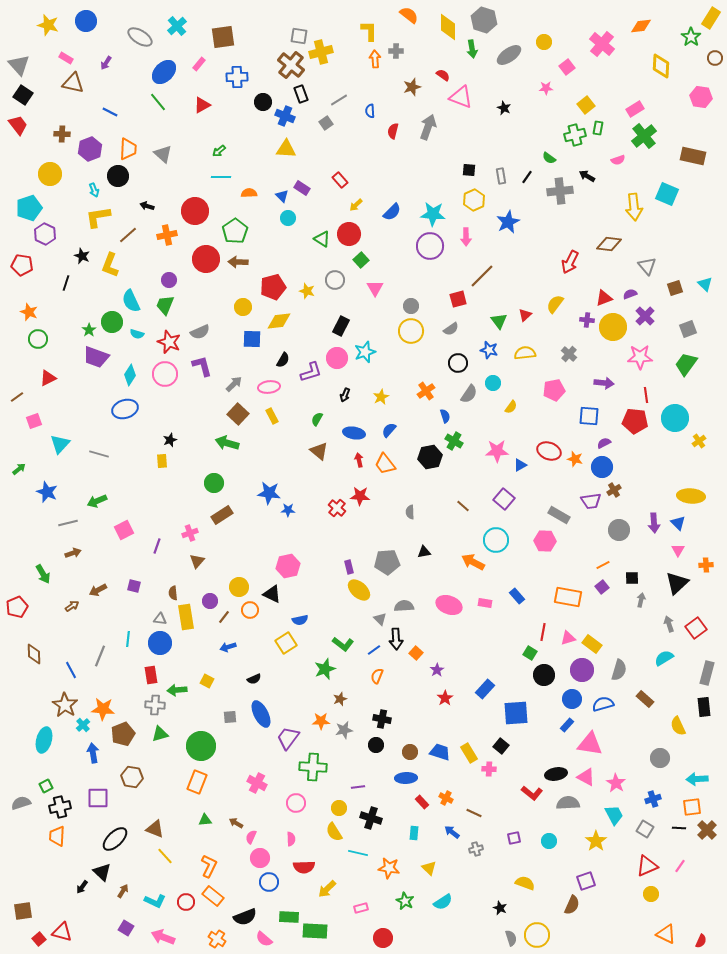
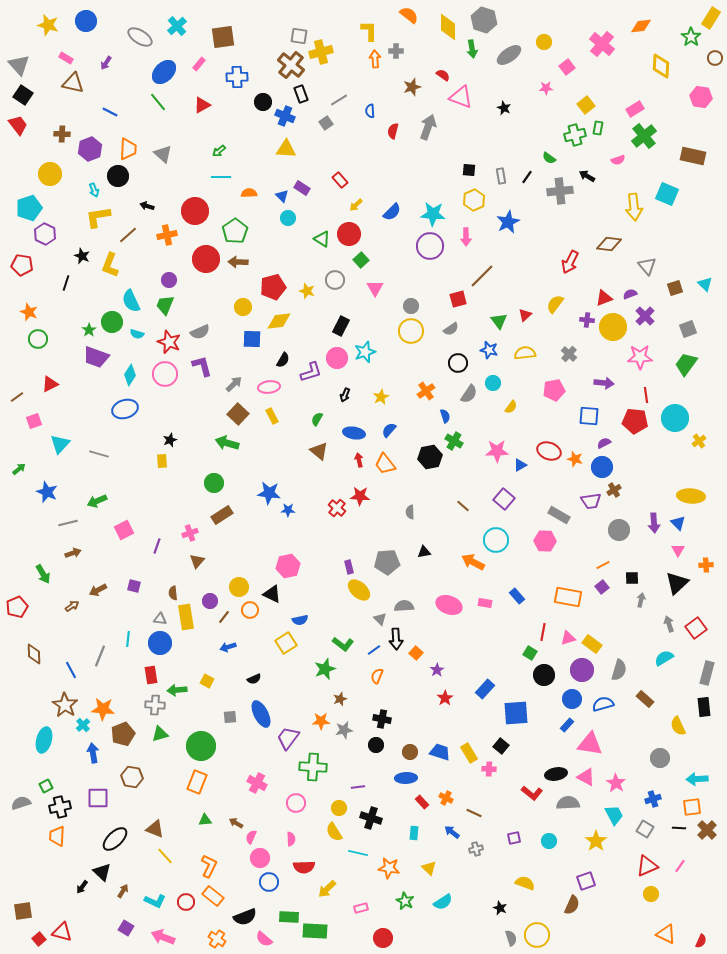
red triangle at (48, 378): moved 2 px right, 6 px down
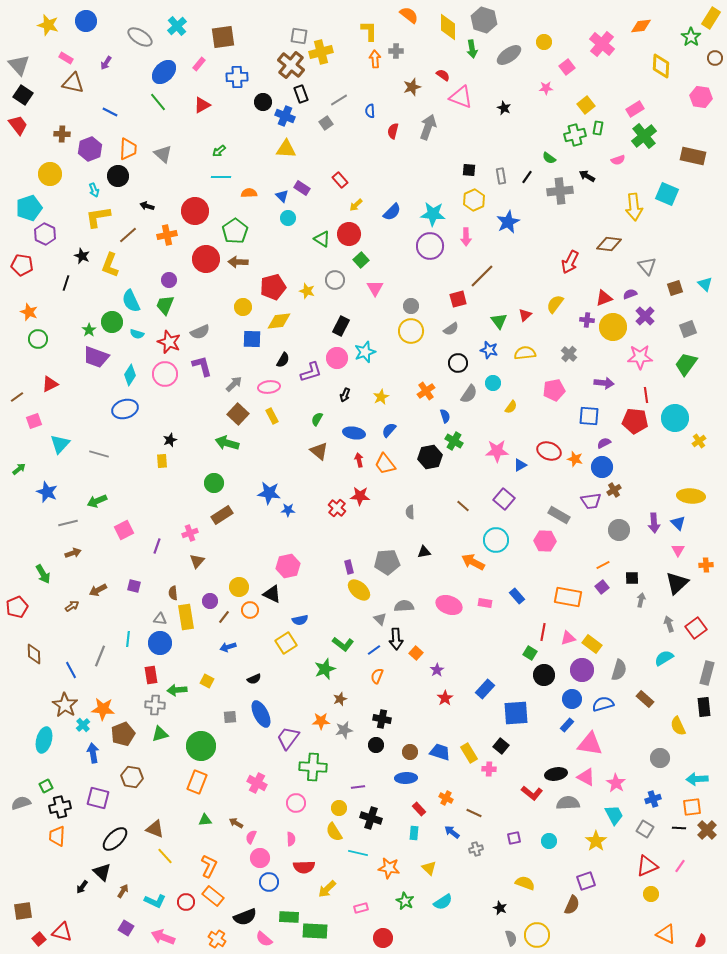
purple square at (98, 798): rotated 15 degrees clockwise
red rectangle at (422, 802): moved 3 px left, 7 px down
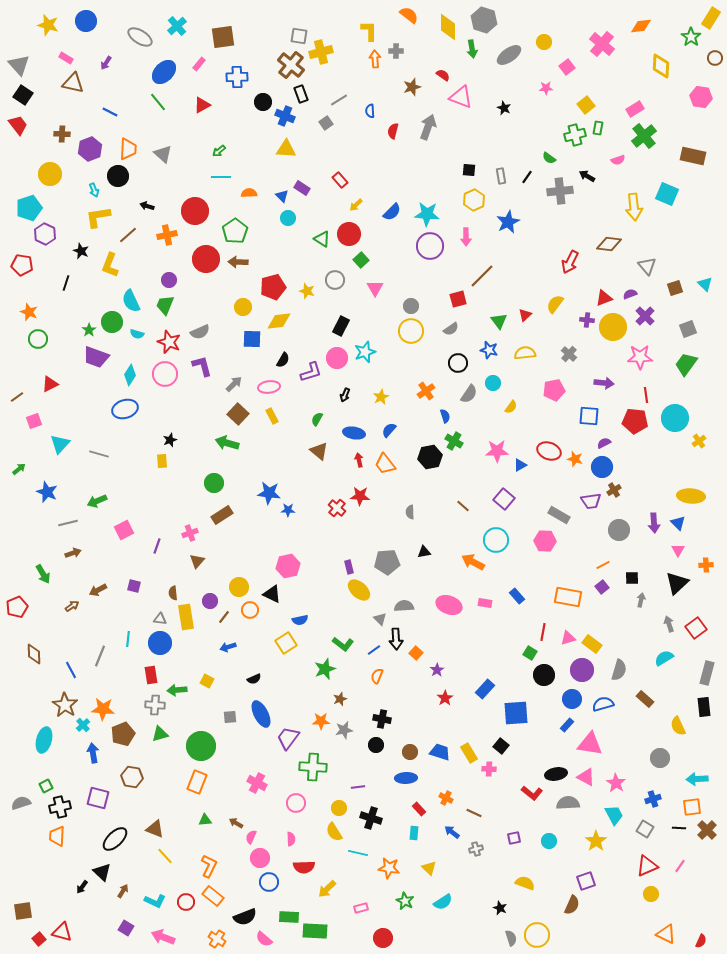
cyan star at (433, 214): moved 6 px left
black star at (82, 256): moved 1 px left, 5 px up
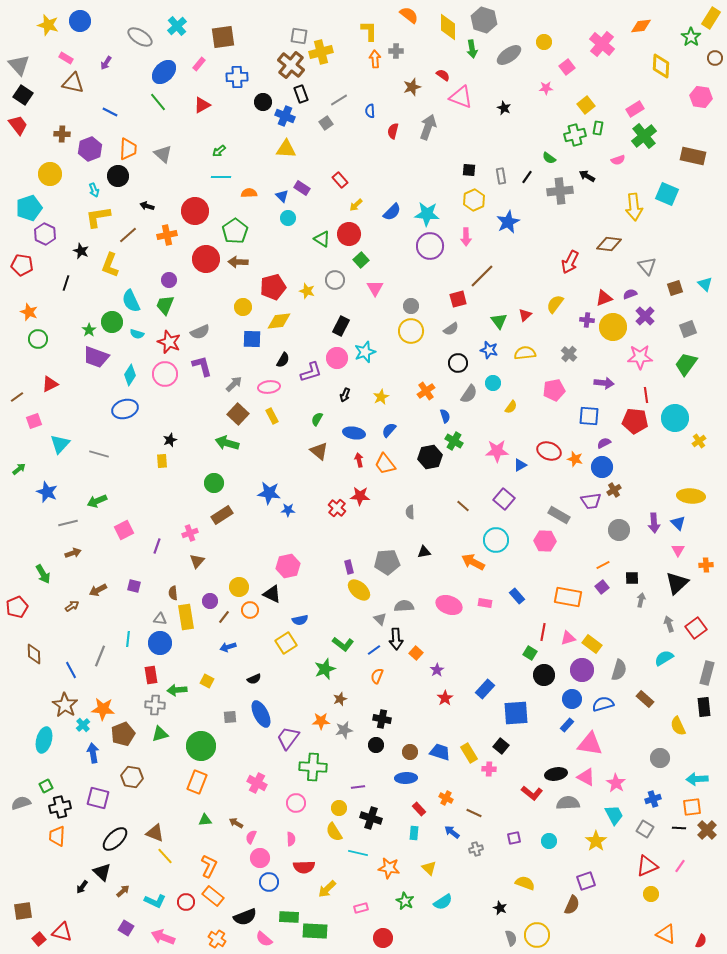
blue circle at (86, 21): moved 6 px left
brown triangle at (155, 829): moved 4 px down
brown arrow at (123, 891): rotated 16 degrees clockwise
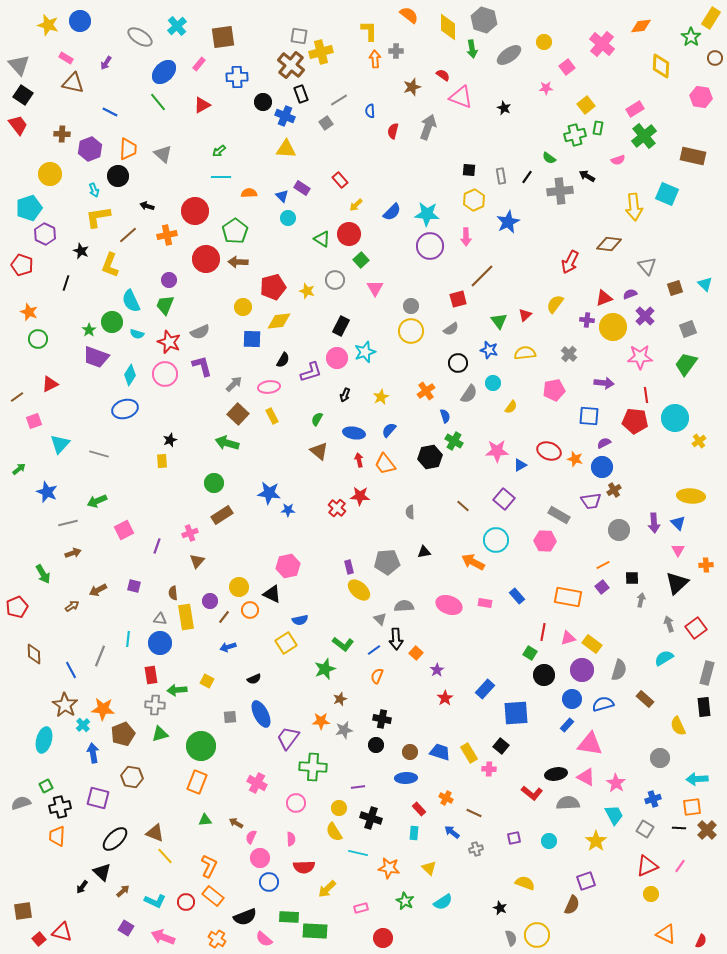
red pentagon at (22, 265): rotated 10 degrees clockwise
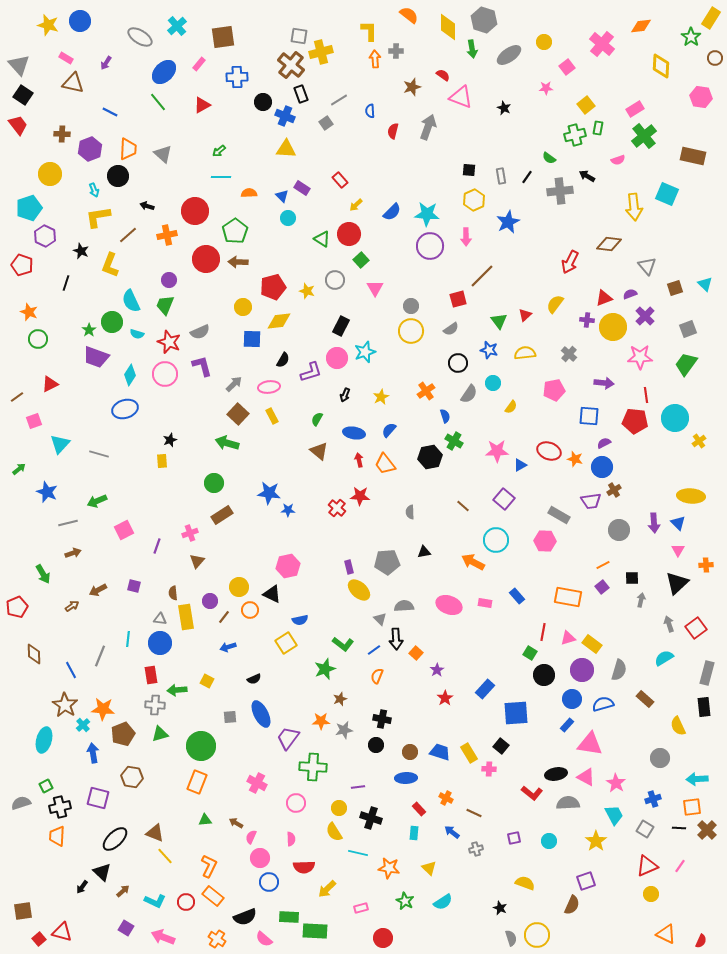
purple hexagon at (45, 234): moved 2 px down
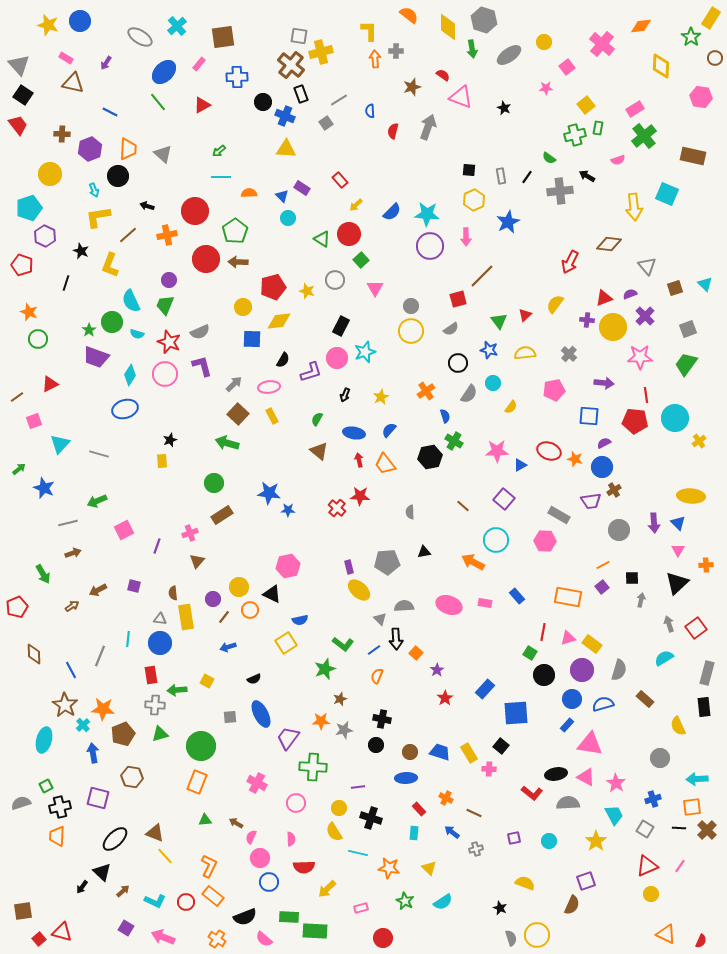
blue star at (47, 492): moved 3 px left, 4 px up
purple circle at (210, 601): moved 3 px right, 2 px up
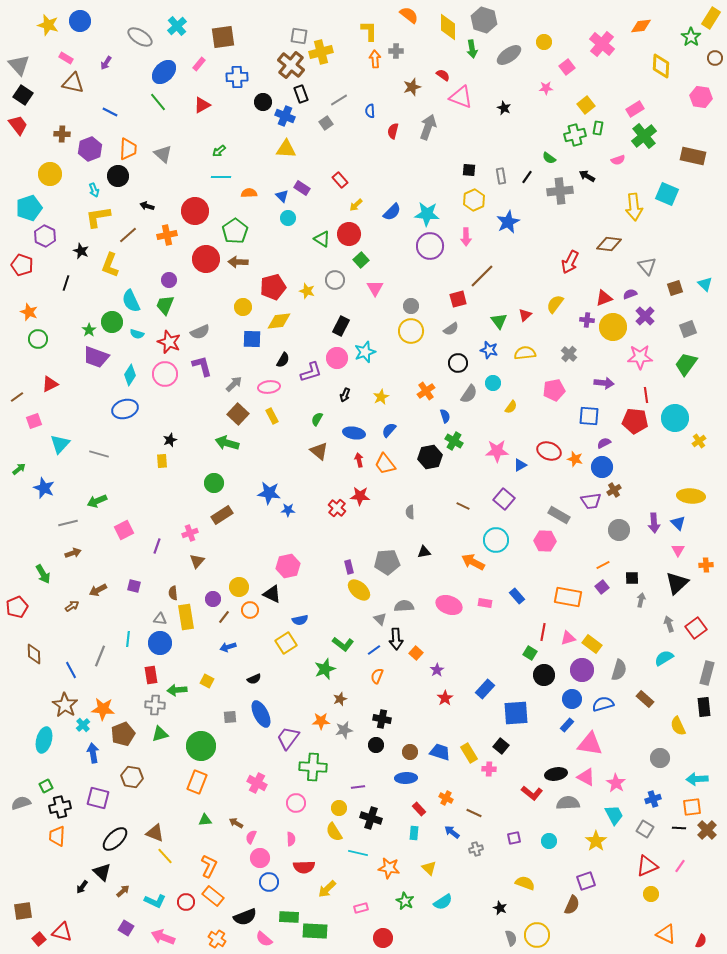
brown line at (463, 506): rotated 16 degrees counterclockwise
